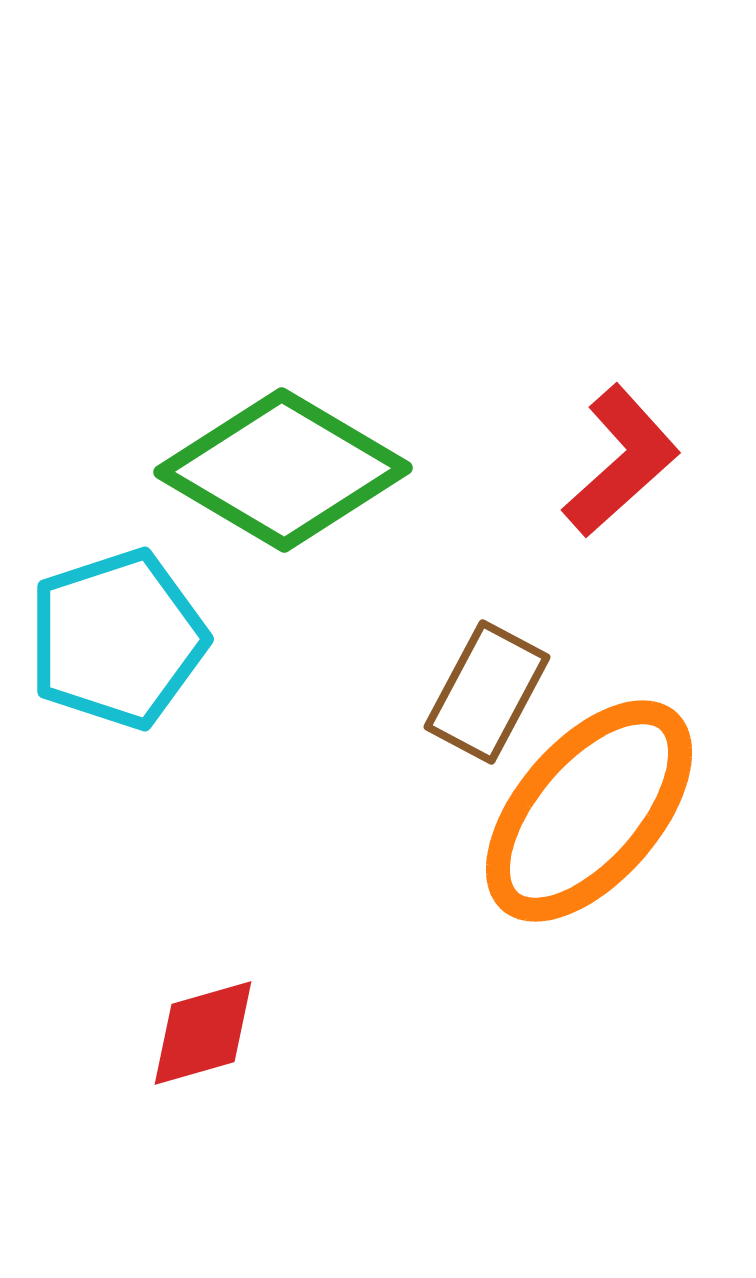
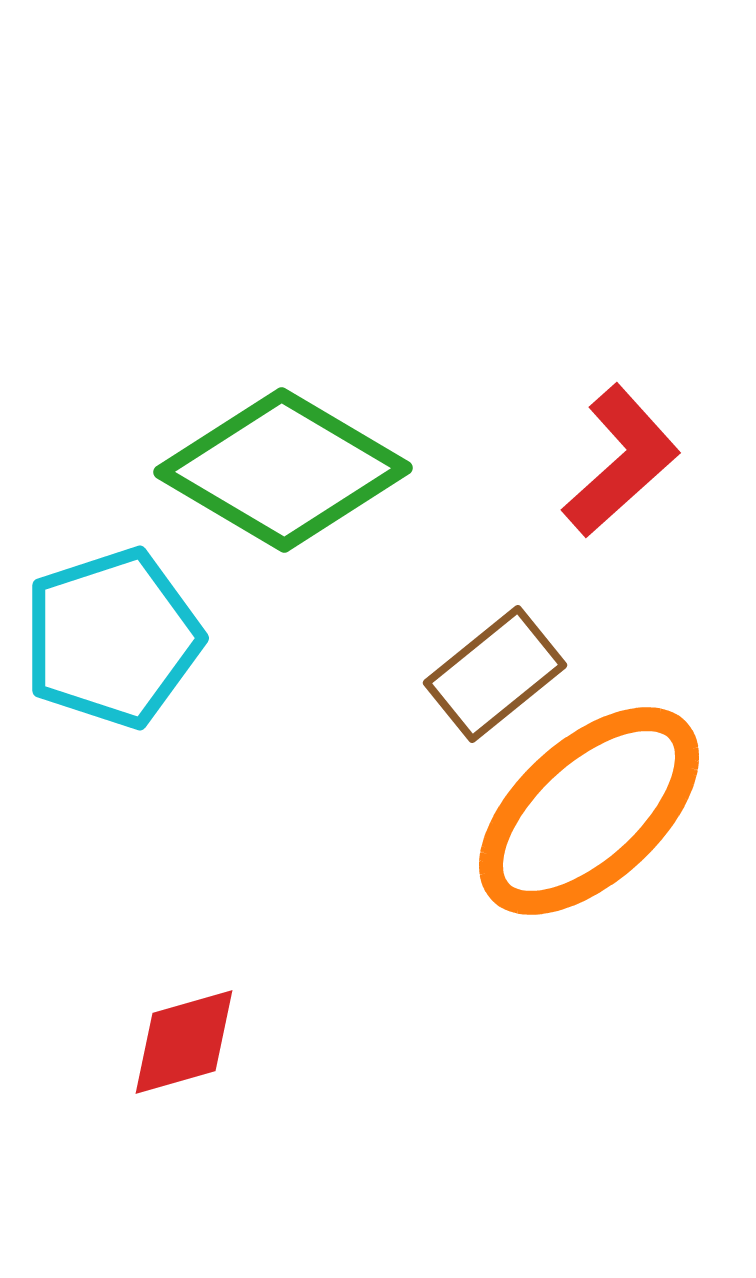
cyan pentagon: moved 5 px left, 1 px up
brown rectangle: moved 8 px right, 18 px up; rotated 23 degrees clockwise
orange ellipse: rotated 7 degrees clockwise
red diamond: moved 19 px left, 9 px down
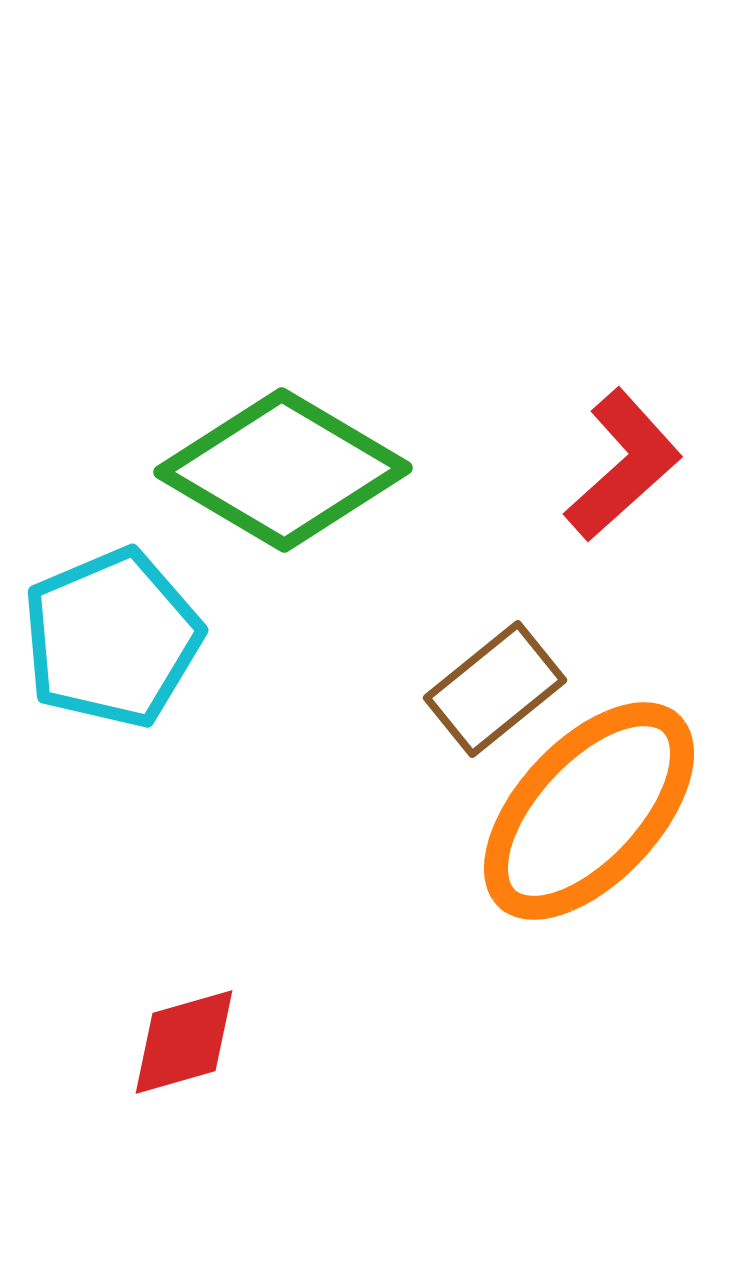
red L-shape: moved 2 px right, 4 px down
cyan pentagon: rotated 5 degrees counterclockwise
brown rectangle: moved 15 px down
orange ellipse: rotated 5 degrees counterclockwise
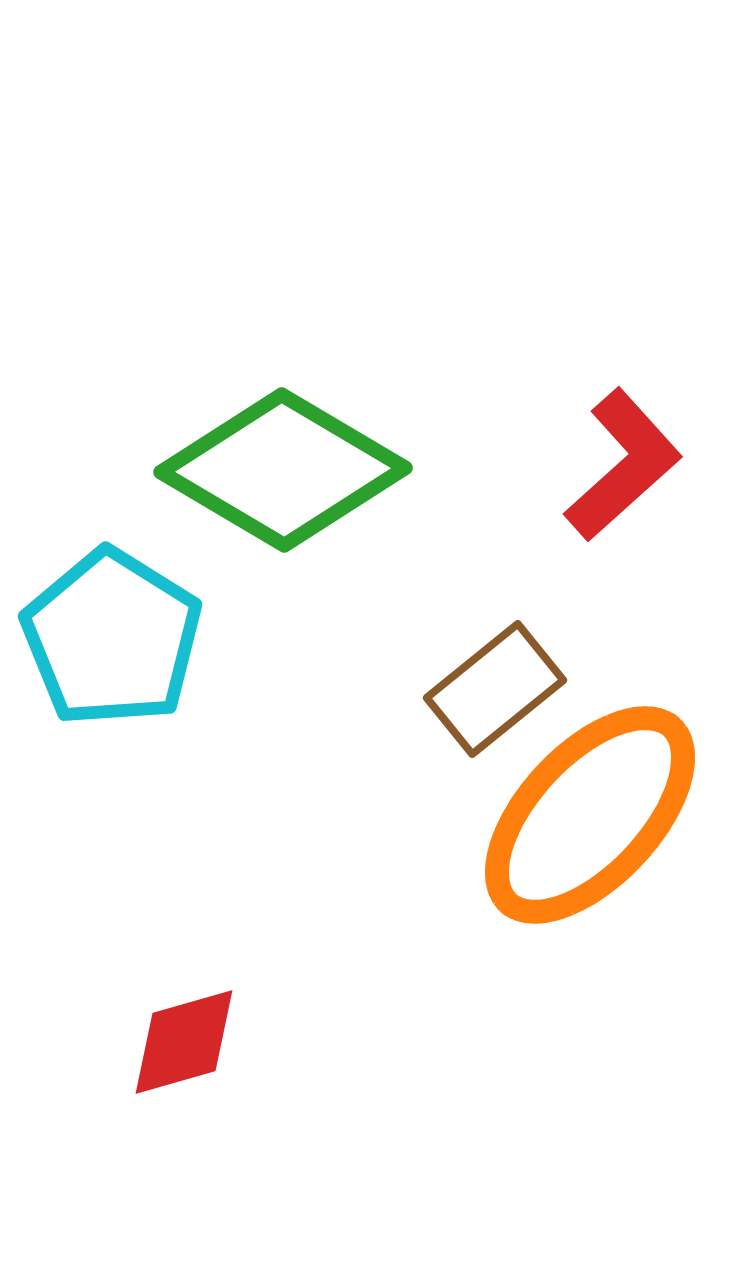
cyan pentagon: rotated 17 degrees counterclockwise
orange ellipse: moved 1 px right, 4 px down
